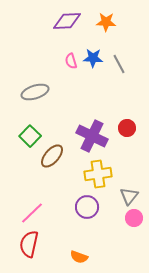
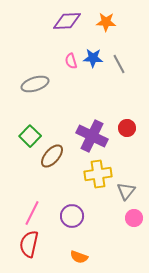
gray ellipse: moved 8 px up
gray triangle: moved 3 px left, 5 px up
purple circle: moved 15 px left, 9 px down
pink line: rotated 20 degrees counterclockwise
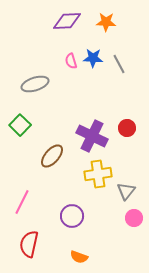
green square: moved 10 px left, 11 px up
pink line: moved 10 px left, 11 px up
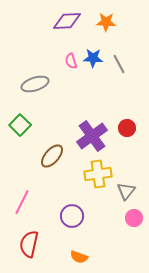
purple cross: rotated 28 degrees clockwise
